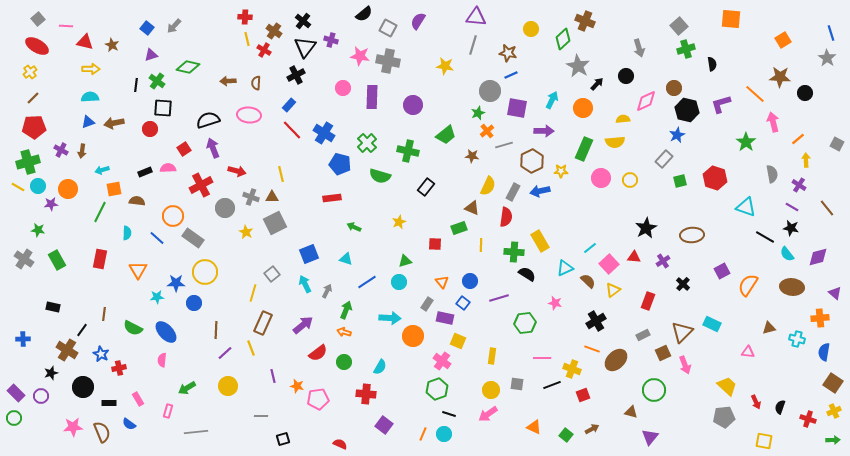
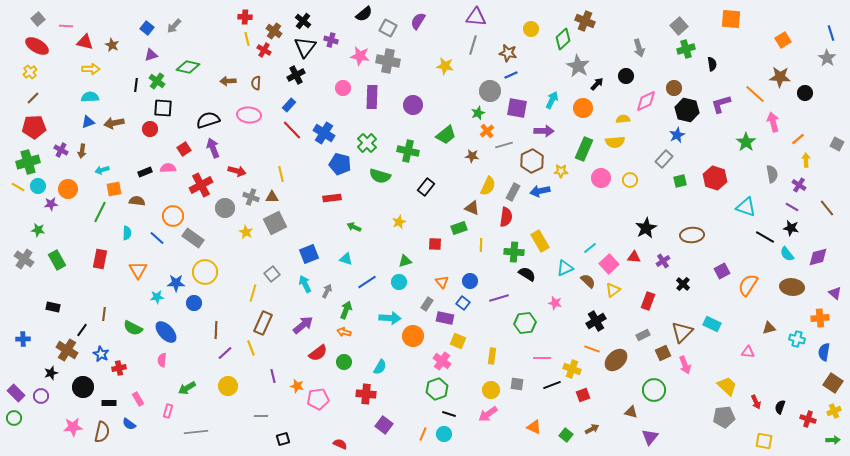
brown semicircle at (102, 432): rotated 35 degrees clockwise
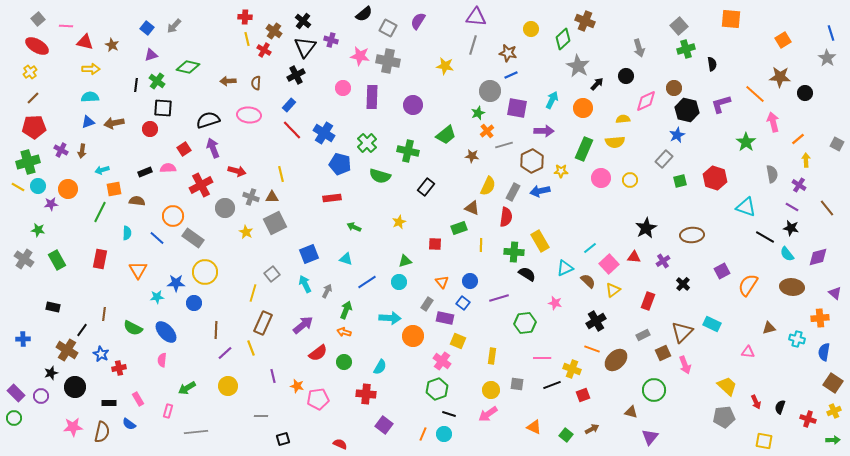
black circle at (83, 387): moved 8 px left
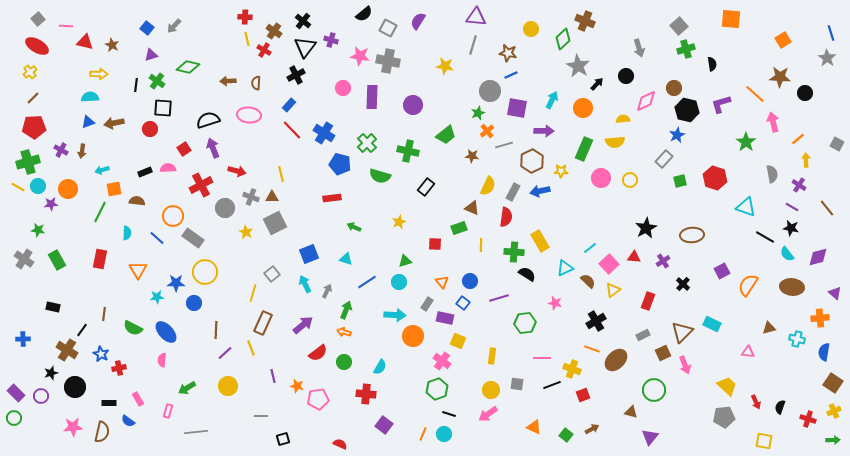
yellow arrow at (91, 69): moved 8 px right, 5 px down
cyan arrow at (390, 318): moved 5 px right, 3 px up
blue semicircle at (129, 424): moved 1 px left, 3 px up
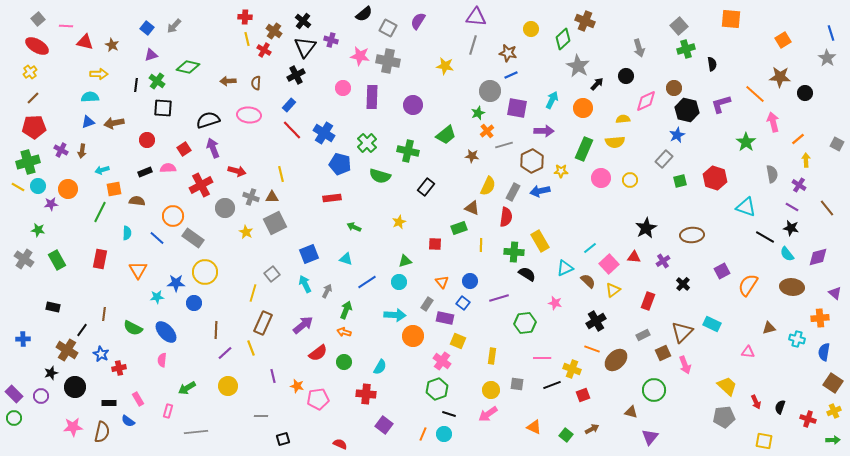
red circle at (150, 129): moved 3 px left, 11 px down
purple rectangle at (16, 393): moved 2 px left, 1 px down
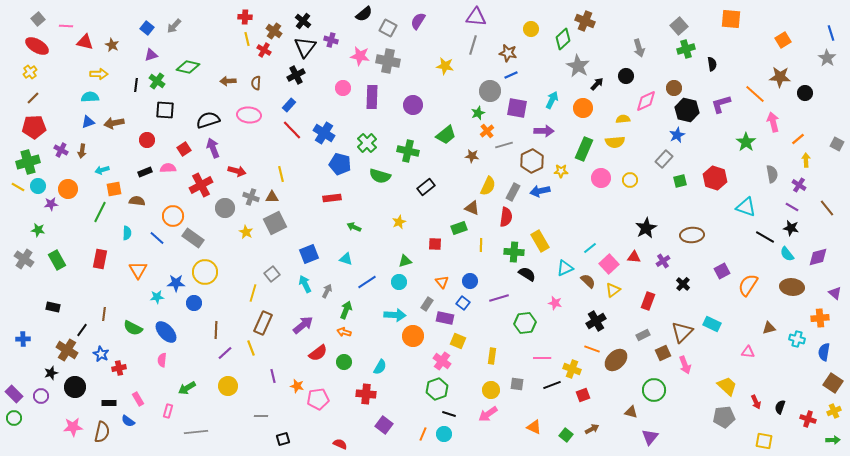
black square at (163, 108): moved 2 px right, 2 px down
black rectangle at (426, 187): rotated 12 degrees clockwise
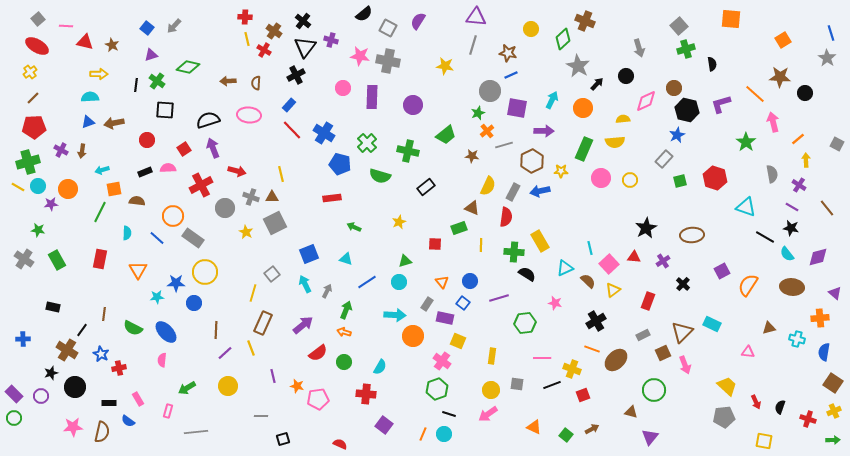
cyan line at (590, 248): rotated 64 degrees counterclockwise
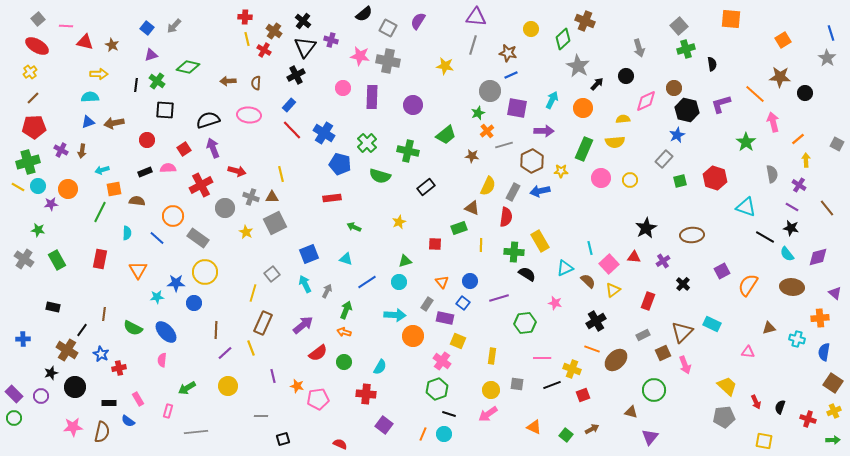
gray rectangle at (193, 238): moved 5 px right
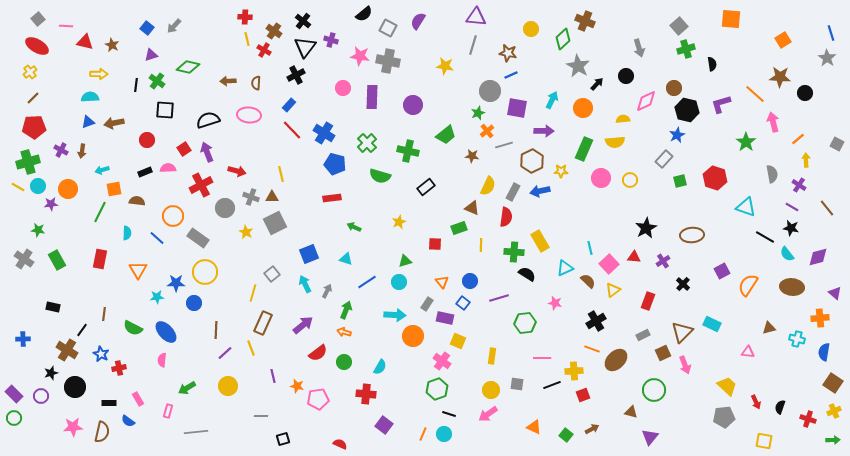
purple arrow at (213, 148): moved 6 px left, 4 px down
blue pentagon at (340, 164): moved 5 px left
yellow cross at (572, 369): moved 2 px right, 2 px down; rotated 24 degrees counterclockwise
